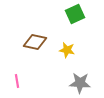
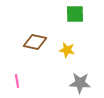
green square: rotated 24 degrees clockwise
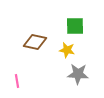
green square: moved 12 px down
gray star: moved 2 px left, 9 px up
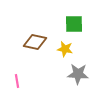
green square: moved 1 px left, 2 px up
yellow star: moved 2 px left, 1 px up
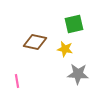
green square: rotated 12 degrees counterclockwise
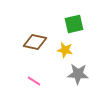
yellow star: moved 1 px down
pink line: moved 17 px right; rotated 48 degrees counterclockwise
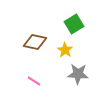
green square: rotated 18 degrees counterclockwise
yellow star: rotated 21 degrees clockwise
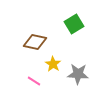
yellow star: moved 12 px left, 14 px down
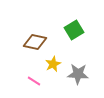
green square: moved 6 px down
yellow star: rotated 14 degrees clockwise
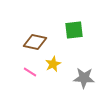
green square: rotated 24 degrees clockwise
gray star: moved 6 px right, 4 px down
pink line: moved 4 px left, 9 px up
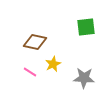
green square: moved 12 px right, 3 px up
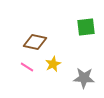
pink line: moved 3 px left, 5 px up
